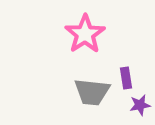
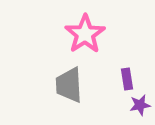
purple rectangle: moved 1 px right, 1 px down
gray trapezoid: moved 23 px left, 7 px up; rotated 81 degrees clockwise
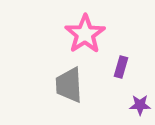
purple rectangle: moved 6 px left, 12 px up; rotated 25 degrees clockwise
purple star: rotated 10 degrees clockwise
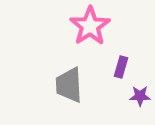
pink star: moved 5 px right, 8 px up
purple star: moved 9 px up
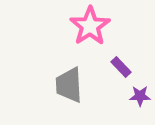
purple rectangle: rotated 60 degrees counterclockwise
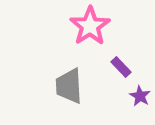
gray trapezoid: moved 1 px down
purple star: rotated 30 degrees clockwise
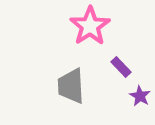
gray trapezoid: moved 2 px right
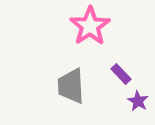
purple rectangle: moved 7 px down
purple star: moved 2 px left, 5 px down
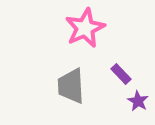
pink star: moved 5 px left, 2 px down; rotated 9 degrees clockwise
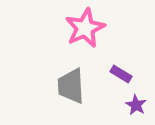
purple rectangle: rotated 15 degrees counterclockwise
purple star: moved 2 px left, 4 px down
